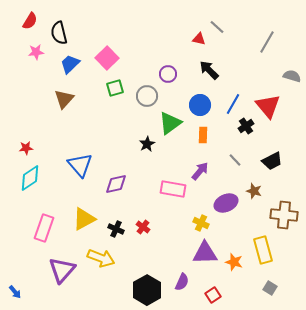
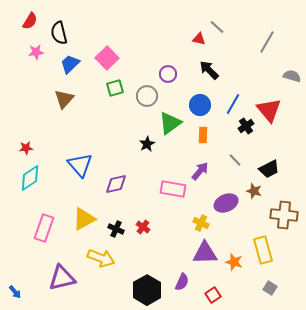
red triangle at (268, 106): moved 1 px right, 4 px down
black trapezoid at (272, 161): moved 3 px left, 8 px down
purple triangle at (62, 270): moved 8 px down; rotated 36 degrees clockwise
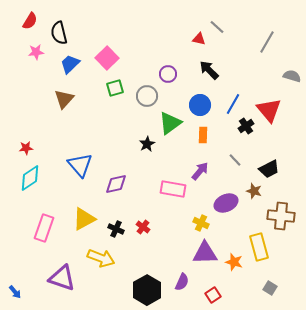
brown cross at (284, 215): moved 3 px left, 1 px down
yellow rectangle at (263, 250): moved 4 px left, 3 px up
purple triangle at (62, 278): rotated 32 degrees clockwise
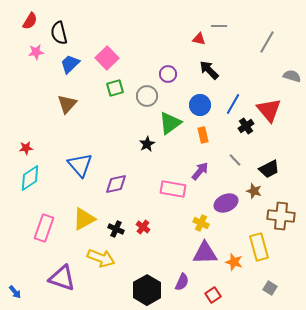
gray line at (217, 27): moved 2 px right, 1 px up; rotated 42 degrees counterclockwise
brown triangle at (64, 99): moved 3 px right, 5 px down
orange rectangle at (203, 135): rotated 14 degrees counterclockwise
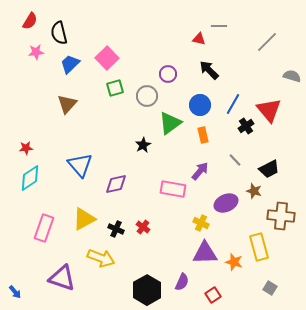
gray line at (267, 42): rotated 15 degrees clockwise
black star at (147, 144): moved 4 px left, 1 px down
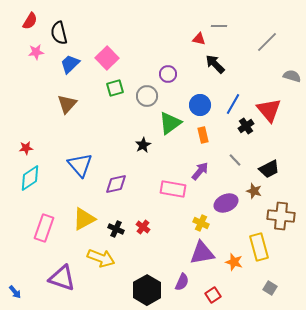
black arrow at (209, 70): moved 6 px right, 6 px up
purple triangle at (205, 253): moved 3 px left; rotated 8 degrees counterclockwise
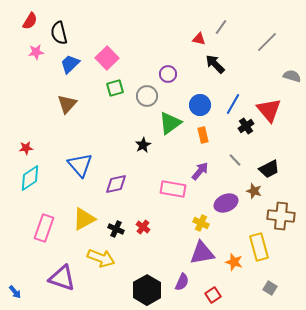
gray line at (219, 26): moved 2 px right, 1 px down; rotated 56 degrees counterclockwise
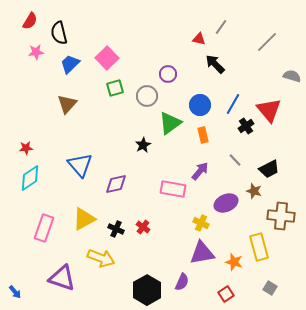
red square at (213, 295): moved 13 px right, 1 px up
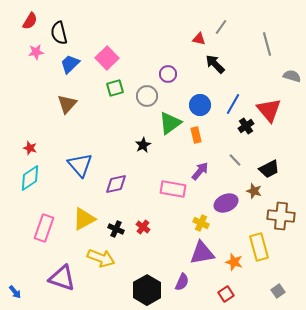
gray line at (267, 42): moved 2 px down; rotated 60 degrees counterclockwise
orange rectangle at (203, 135): moved 7 px left
red star at (26, 148): moved 4 px right; rotated 24 degrees clockwise
gray square at (270, 288): moved 8 px right, 3 px down; rotated 24 degrees clockwise
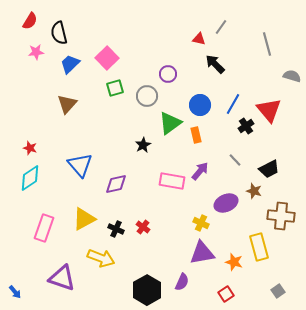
pink rectangle at (173, 189): moved 1 px left, 8 px up
